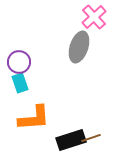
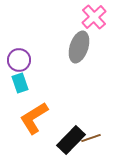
purple circle: moved 2 px up
orange L-shape: rotated 152 degrees clockwise
black rectangle: rotated 28 degrees counterclockwise
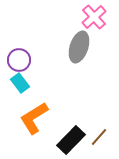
cyan rectangle: rotated 18 degrees counterclockwise
brown line: moved 8 px right, 1 px up; rotated 30 degrees counterclockwise
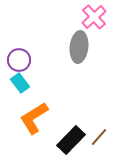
gray ellipse: rotated 12 degrees counterclockwise
